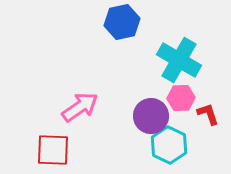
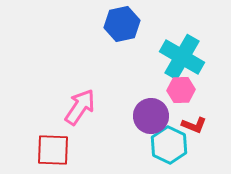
blue hexagon: moved 2 px down
cyan cross: moved 3 px right, 3 px up
pink hexagon: moved 8 px up
pink arrow: rotated 21 degrees counterclockwise
red L-shape: moved 14 px left, 11 px down; rotated 130 degrees clockwise
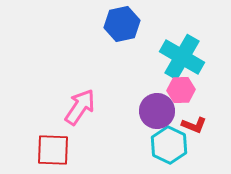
purple circle: moved 6 px right, 5 px up
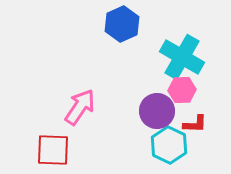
blue hexagon: rotated 12 degrees counterclockwise
pink hexagon: moved 1 px right
red L-shape: moved 1 px right, 1 px up; rotated 20 degrees counterclockwise
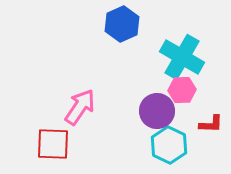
red L-shape: moved 16 px right
red square: moved 6 px up
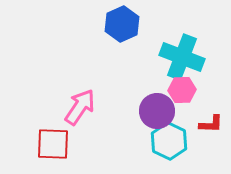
cyan cross: rotated 9 degrees counterclockwise
cyan hexagon: moved 4 px up
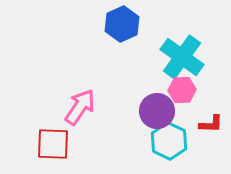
cyan cross: rotated 15 degrees clockwise
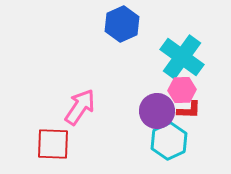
red L-shape: moved 22 px left, 14 px up
cyan hexagon: rotated 9 degrees clockwise
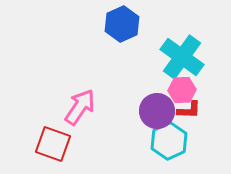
red square: rotated 18 degrees clockwise
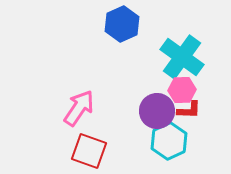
pink arrow: moved 1 px left, 1 px down
red square: moved 36 px right, 7 px down
